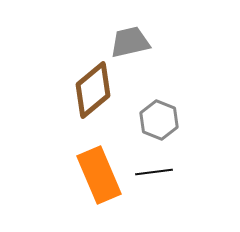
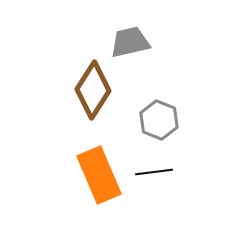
brown diamond: rotated 18 degrees counterclockwise
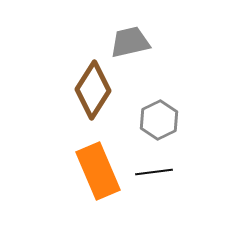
gray hexagon: rotated 12 degrees clockwise
orange rectangle: moved 1 px left, 4 px up
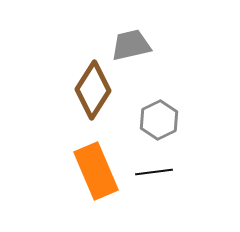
gray trapezoid: moved 1 px right, 3 px down
orange rectangle: moved 2 px left
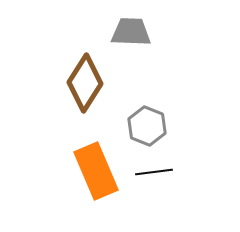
gray trapezoid: moved 13 px up; rotated 15 degrees clockwise
brown diamond: moved 8 px left, 7 px up
gray hexagon: moved 12 px left, 6 px down; rotated 12 degrees counterclockwise
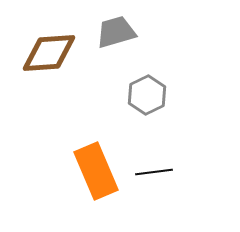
gray trapezoid: moved 15 px left; rotated 18 degrees counterclockwise
brown diamond: moved 36 px left, 30 px up; rotated 54 degrees clockwise
gray hexagon: moved 31 px up; rotated 12 degrees clockwise
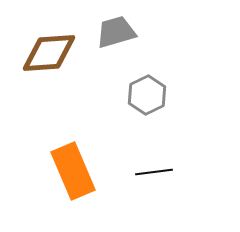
orange rectangle: moved 23 px left
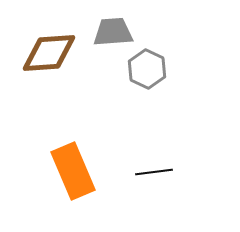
gray trapezoid: moved 3 px left; rotated 12 degrees clockwise
gray hexagon: moved 26 px up; rotated 9 degrees counterclockwise
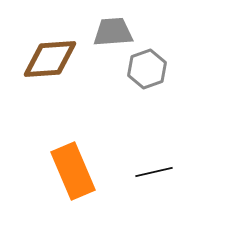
brown diamond: moved 1 px right, 6 px down
gray hexagon: rotated 15 degrees clockwise
black line: rotated 6 degrees counterclockwise
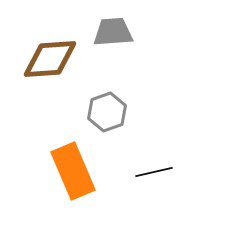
gray hexagon: moved 40 px left, 43 px down
